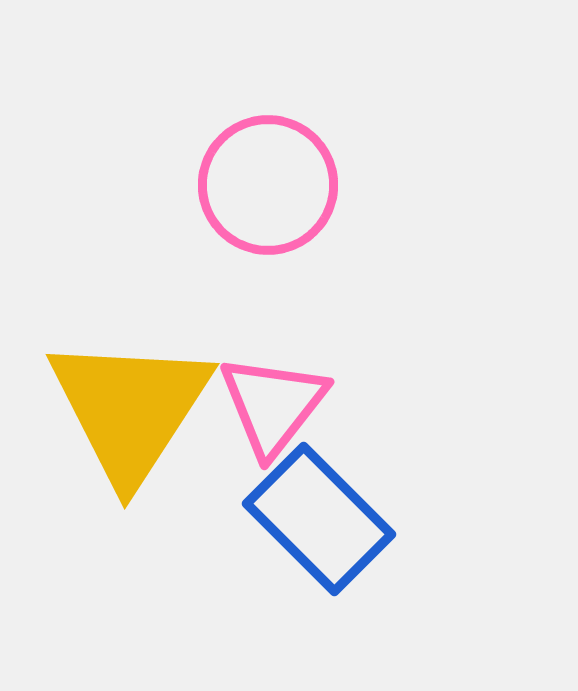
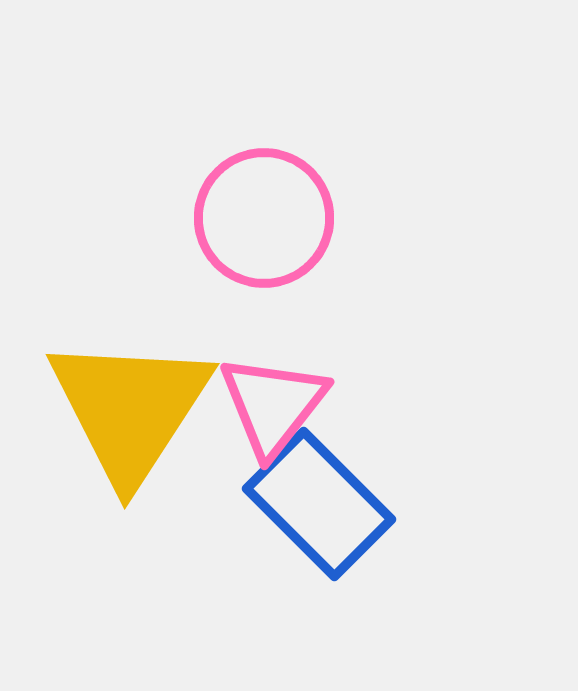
pink circle: moved 4 px left, 33 px down
blue rectangle: moved 15 px up
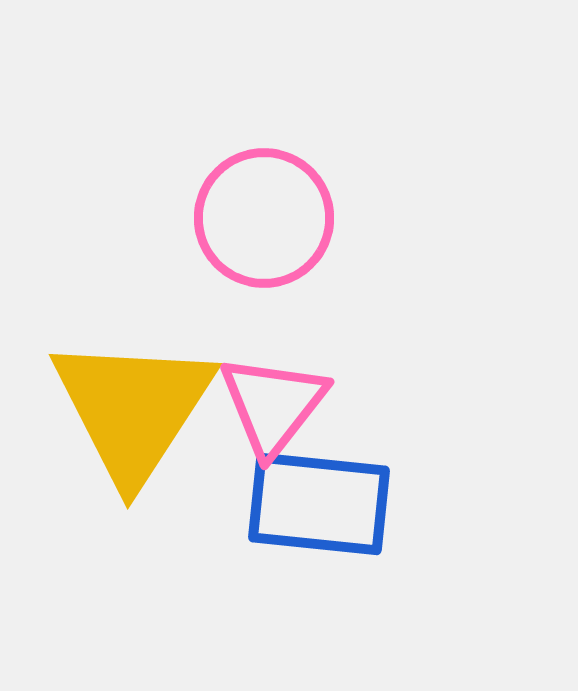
yellow triangle: moved 3 px right
blue rectangle: rotated 39 degrees counterclockwise
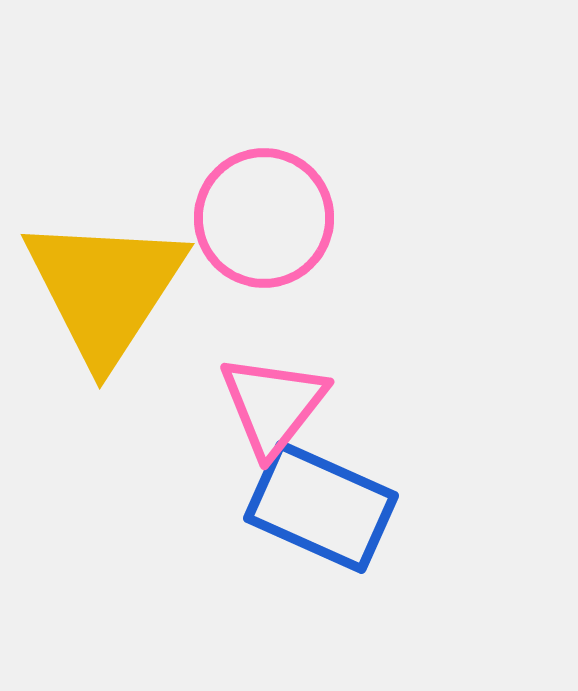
yellow triangle: moved 28 px left, 120 px up
blue rectangle: moved 2 px right, 3 px down; rotated 18 degrees clockwise
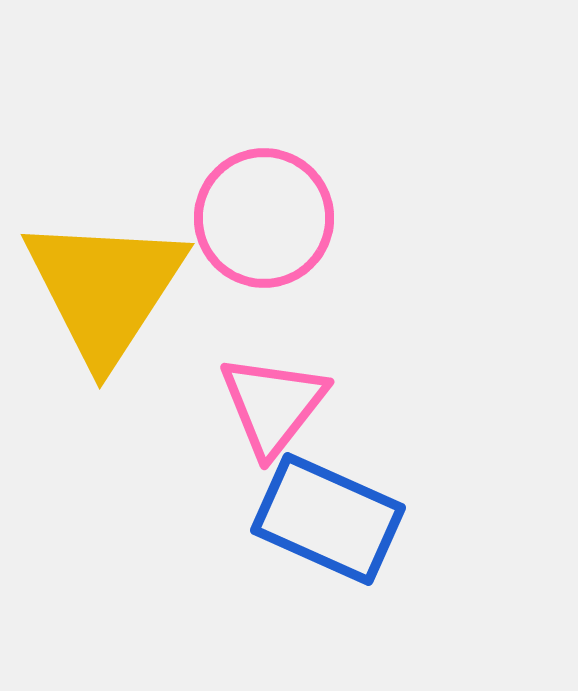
blue rectangle: moved 7 px right, 12 px down
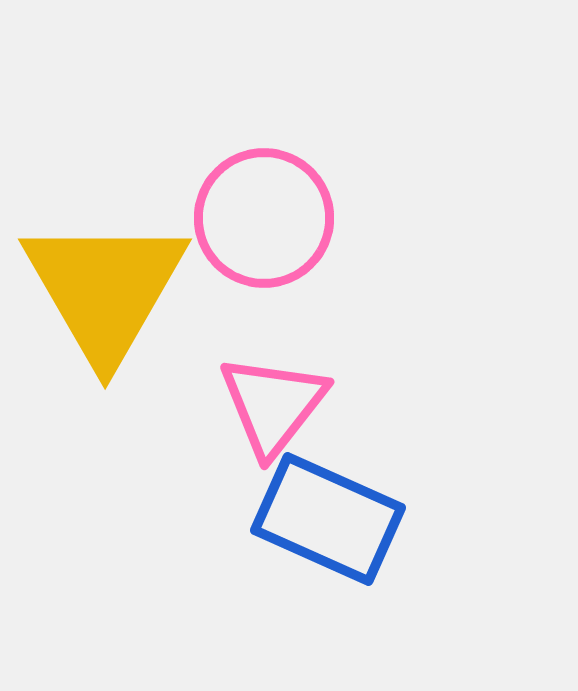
yellow triangle: rotated 3 degrees counterclockwise
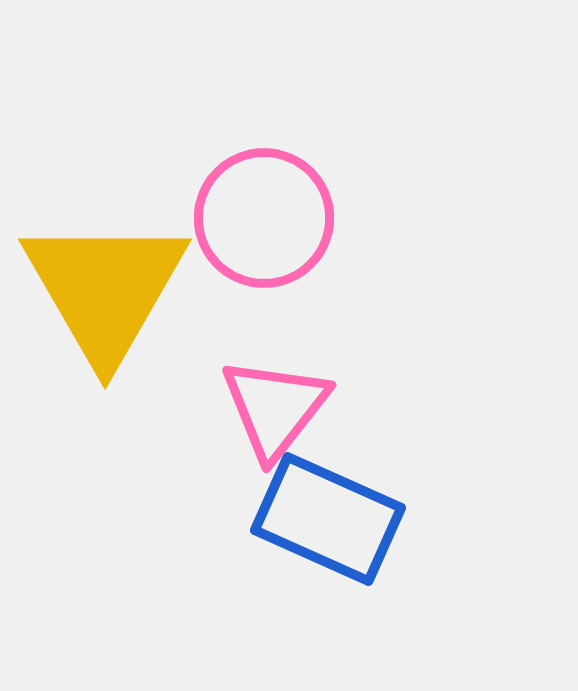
pink triangle: moved 2 px right, 3 px down
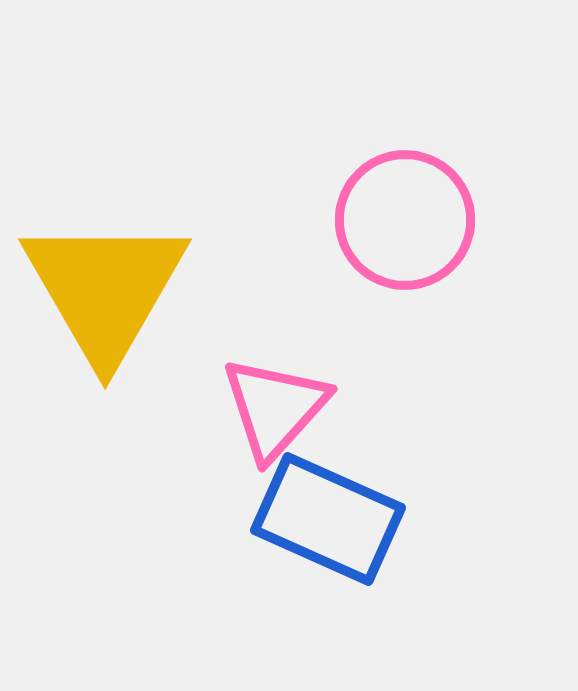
pink circle: moved 141 px right, 2 px down
pink triangle: rotated 4 degrees clockwise
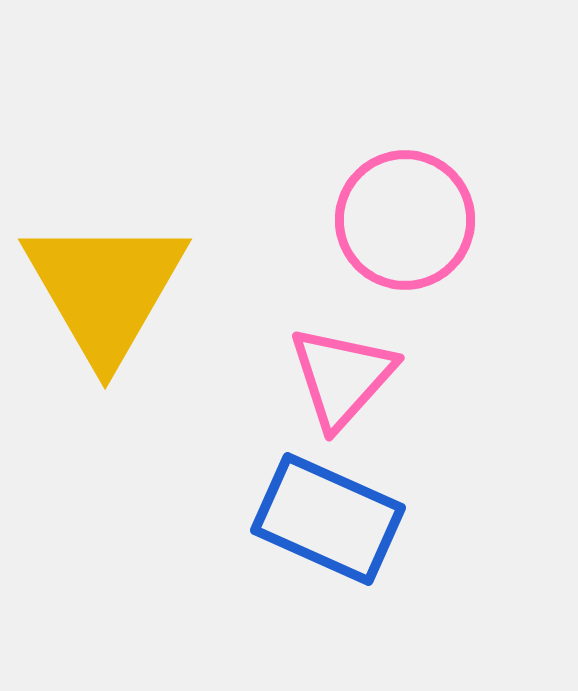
pink triangle: moved 67 px right, 31 px up
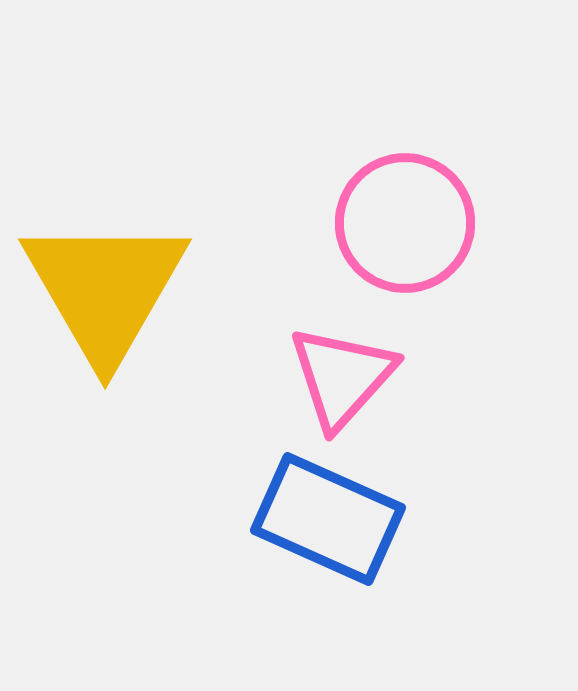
pink circle: moved 3 px down
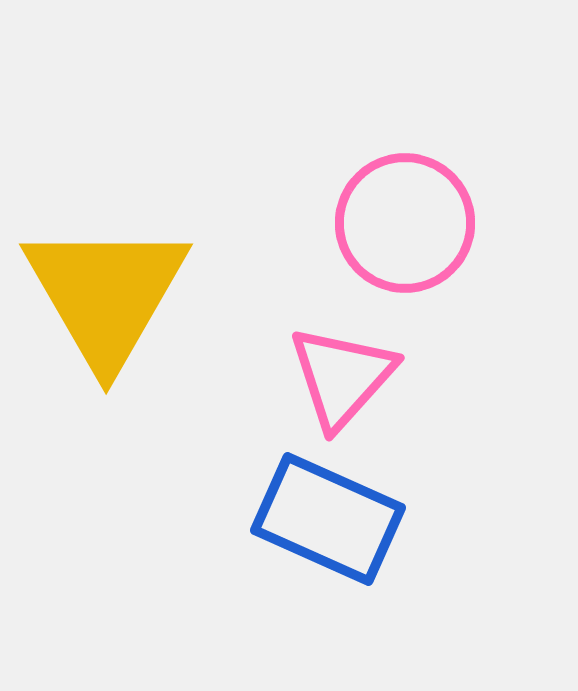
yellow triangle: moved 1 px right, 5 px down
